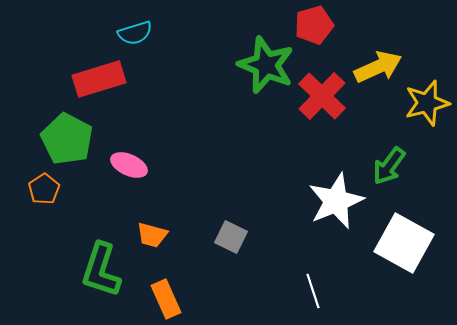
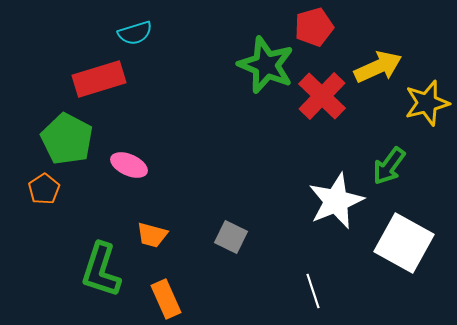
red pentagon: moved 2 px down
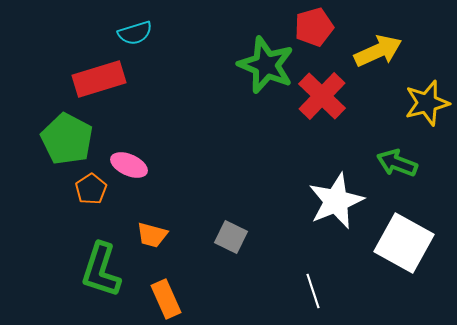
yellow arrow: moved 16 px up
green arrow: moved 8 px right, 3 px up; rotated 75 degrees clockwise
orange pentagon: moved 47 px right
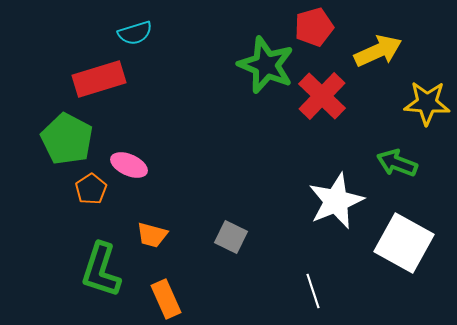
yellow star: rotated 18 degrees clockwise
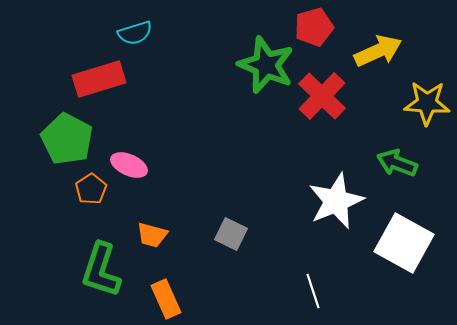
gray square: moved 3 px up
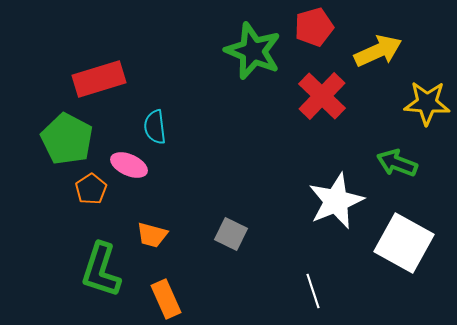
cyan semicircle: moved 20 px right, 94 px down; rotated 100 degrees clockwise
green star: moved 13 px left, 14 px up
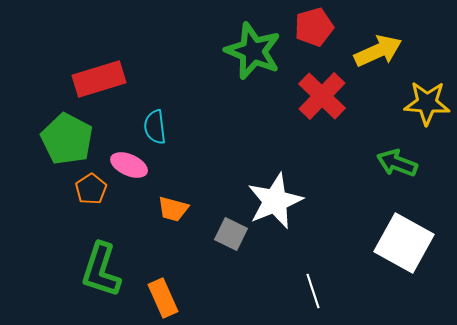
white star: moved 61 px left
orange trapezoid: moved 21 px right, 26 px up
orange rectangle: moved 3 px left, 1 px up
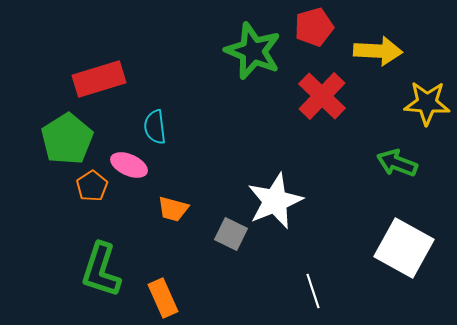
yellow arrow: rotated 27 degrees clockwise
green pentagon: rotated 12 degrees clockwise
orange pentagon: moved 1 px right, 3 px up
white square: moved 5 px down
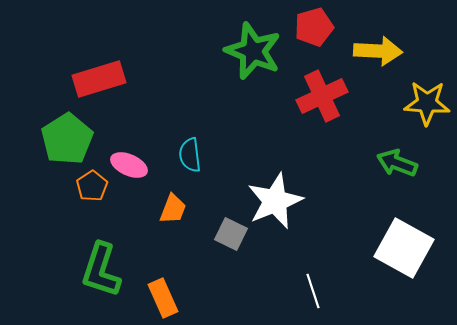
red cross: rotated 21 degrees clockwise
cyan semicircle: moved 35 px right, 28 px down
orange trapezoid: rotated 84 degrees counterclockwise
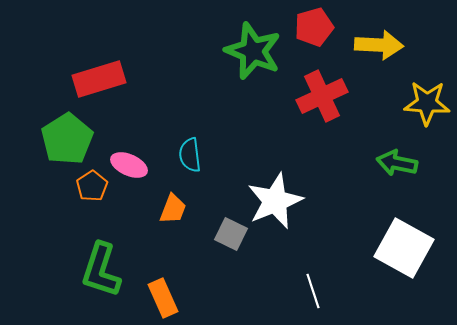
yellow arrow: moved 1 px right, 6 px up
green arrow: rotated 9 degrees counterclockwise
